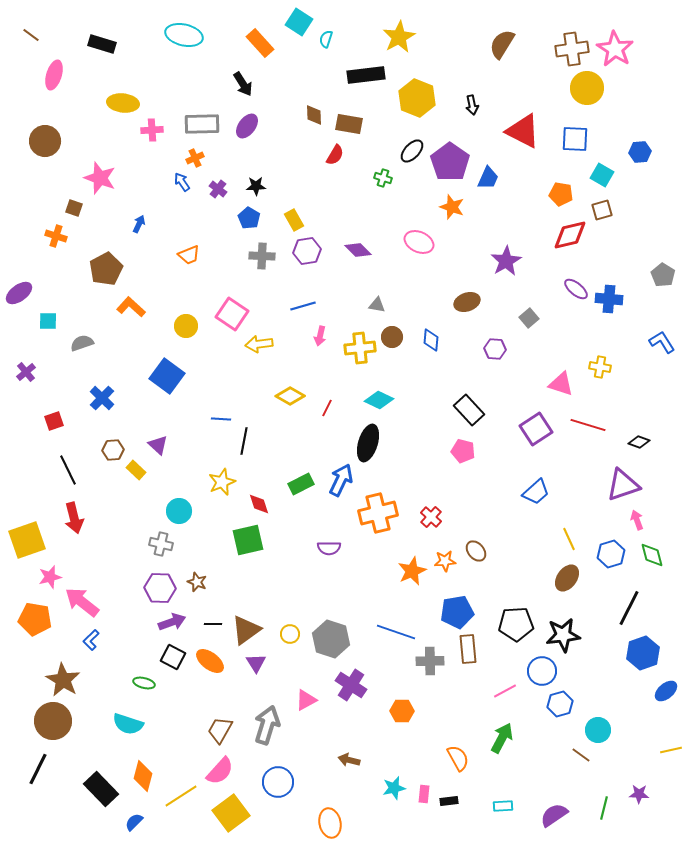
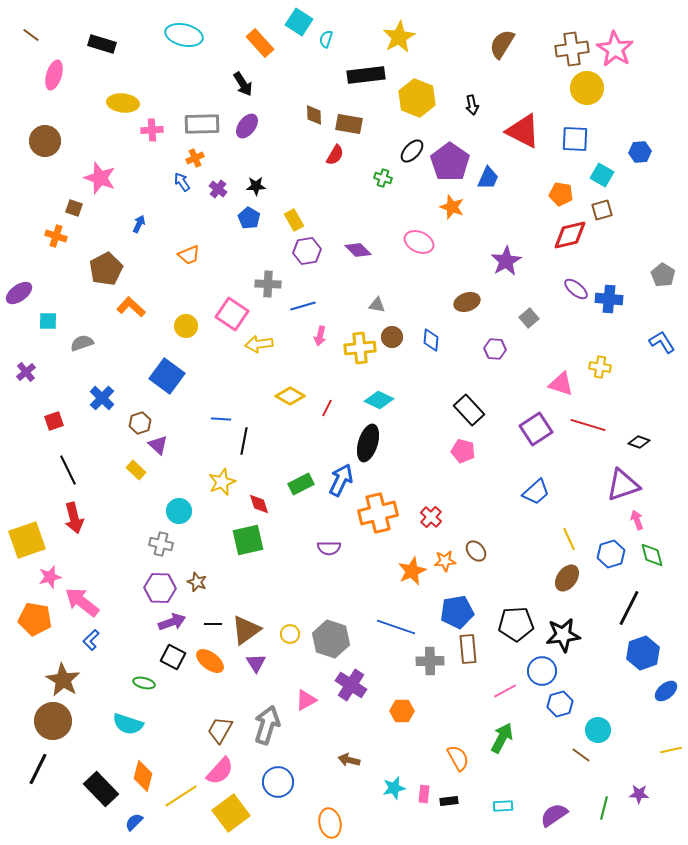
gray cross at (262, 256): moved 6 px right, 28 px down
brown hexagon at (113, 450): moved 27 px right, 27 px up; rotated 15 degrees counterclockwise
blue line at (396, 632): moved 5 px up
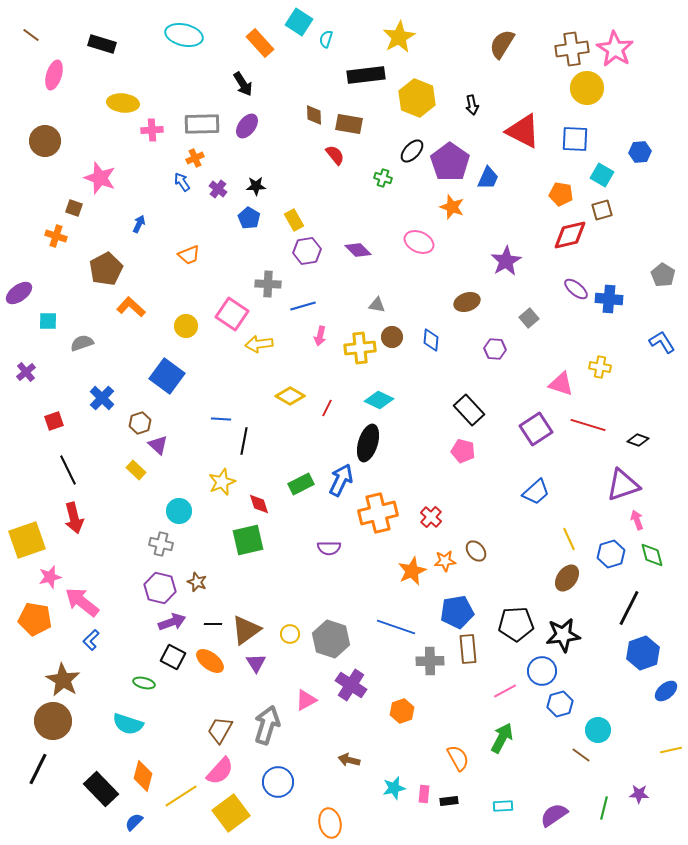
red semicircle at (335, 155): rotated 70 degrees counterclockwise
black diamond at (639, 442): moved 1 px left, 2 px up
purple hexagon at (160, 588): rotated 12 degrees clockwise
orange hexagon at (402, 711): rotated 20 degrees counterclockwise
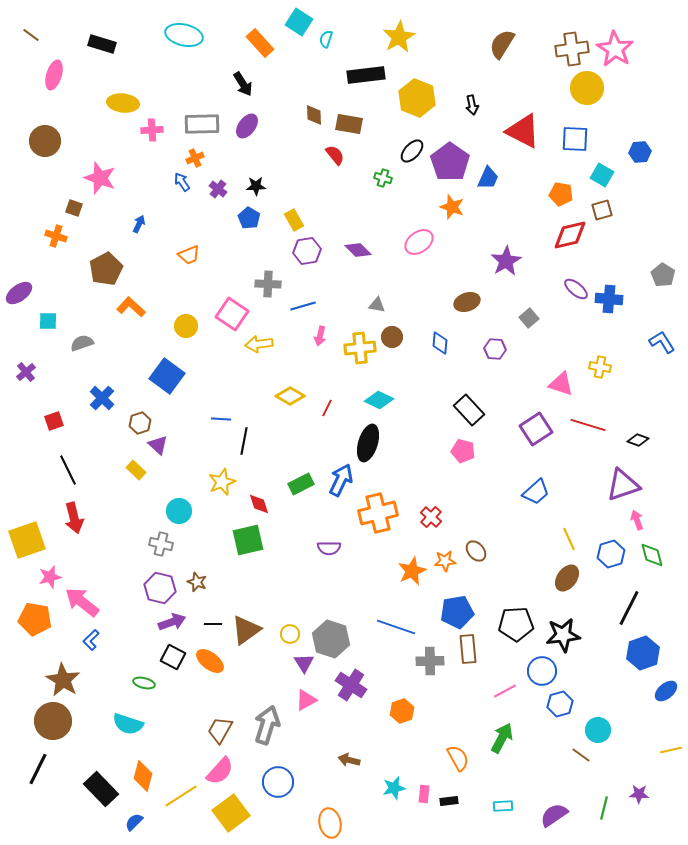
pink ellipse at (419, 242): rotated 60 degrees counterclockwise
blue diamond at (431, 340): moved 9 px right, 3 px down
purple triangle at (256, 663): moved 48 px right
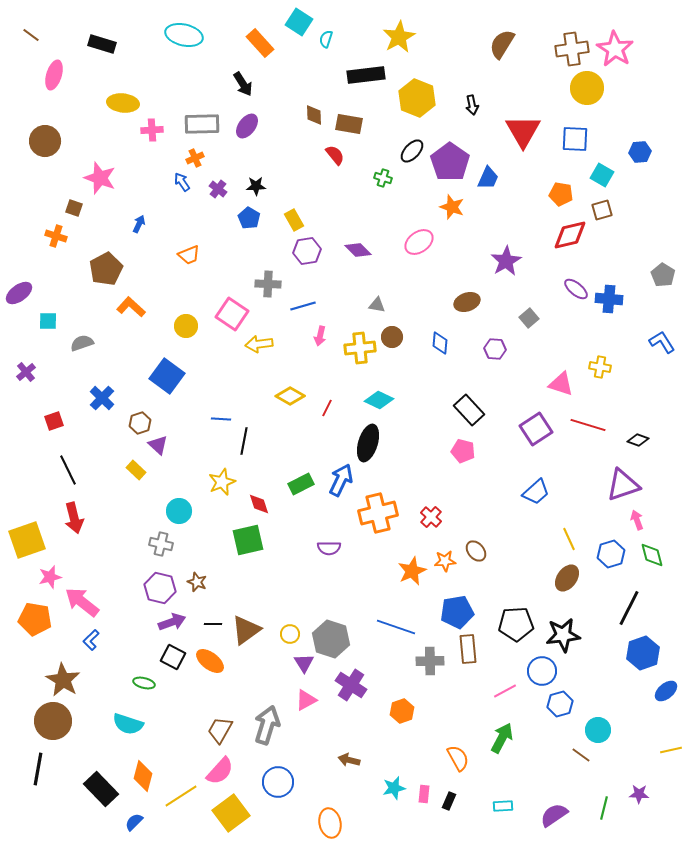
red triangle at (523, 131): rotated 33 degrees clockwise
black line at (38, 769): rotated 16 degrees counterclockwise
black rectangle at (449, 801): rotated 60 degrees counterclockwise
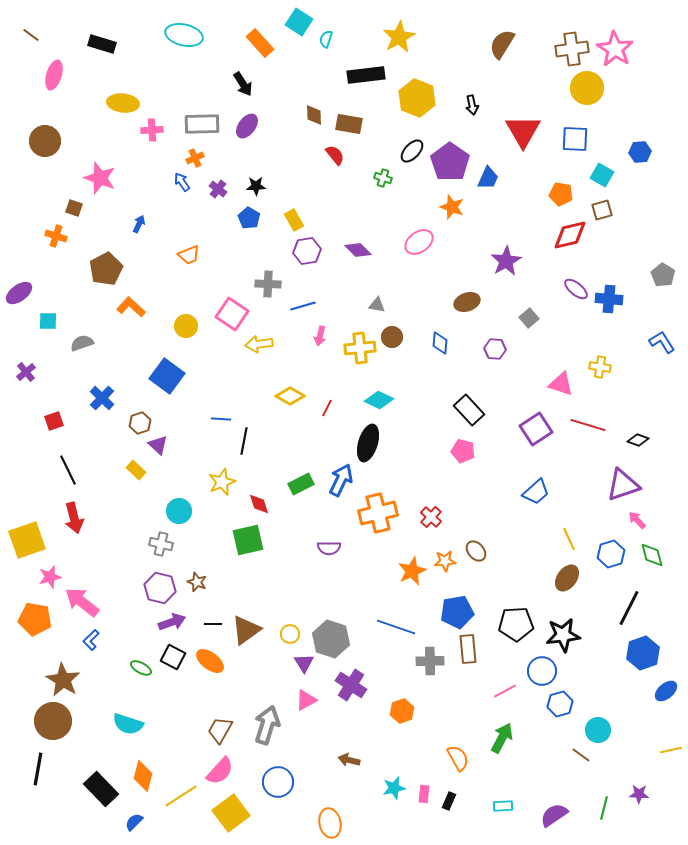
pink arrow at (637, 520): rotated 24 degrees counterclockwise
green ellipse at (144, 683): moved 3 px left, 15 px up; rotated 15 degrees clockwise
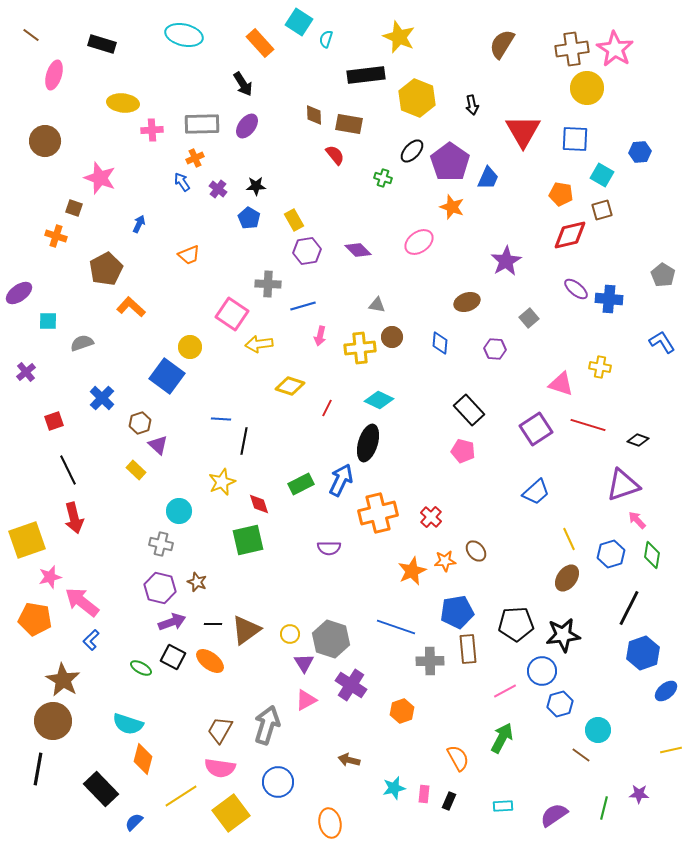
yellow star at (399, 37): rotated 20 degrees counterclockwise
yellow circle at (186, 326): moved 4 px right, 21 px down
yellow diamond at (290, 396): moved 10 px up; rotated 12 degrees counterclockwise
green diamond at (652, 555): rotated 24 degrees clockwise
pink semicircle at (220, 771): moved 3 px up; rotated 56 degrees clockwise
orange diamond at (143, 776): moved 17 px up
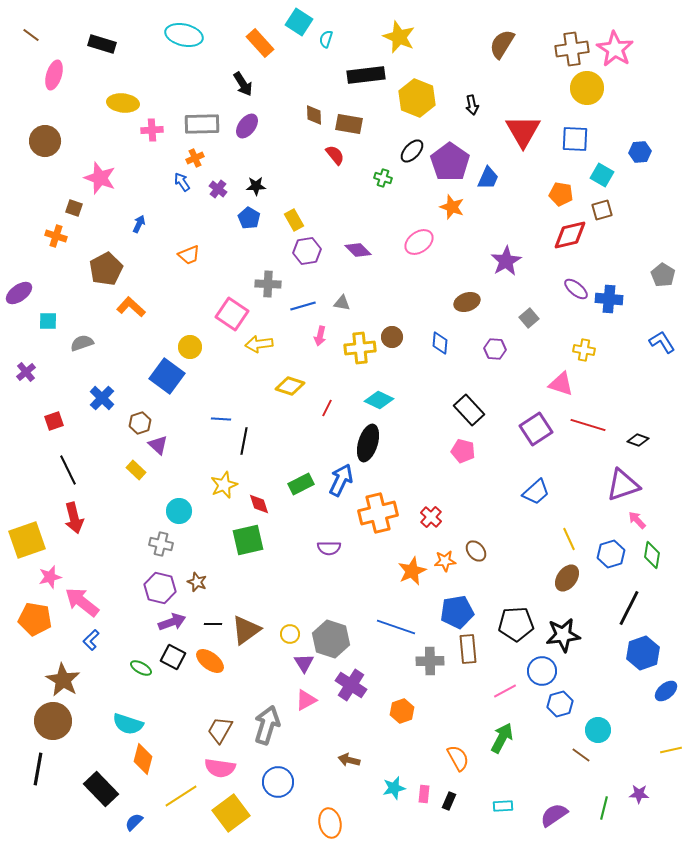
gray triangle at (377, 305): moved 35 px left, 2 px up
yellow cross at (600, 367): moved 16 px left, 17 px up
yellow star at (222, 482): moved 2 px right, 3 px down
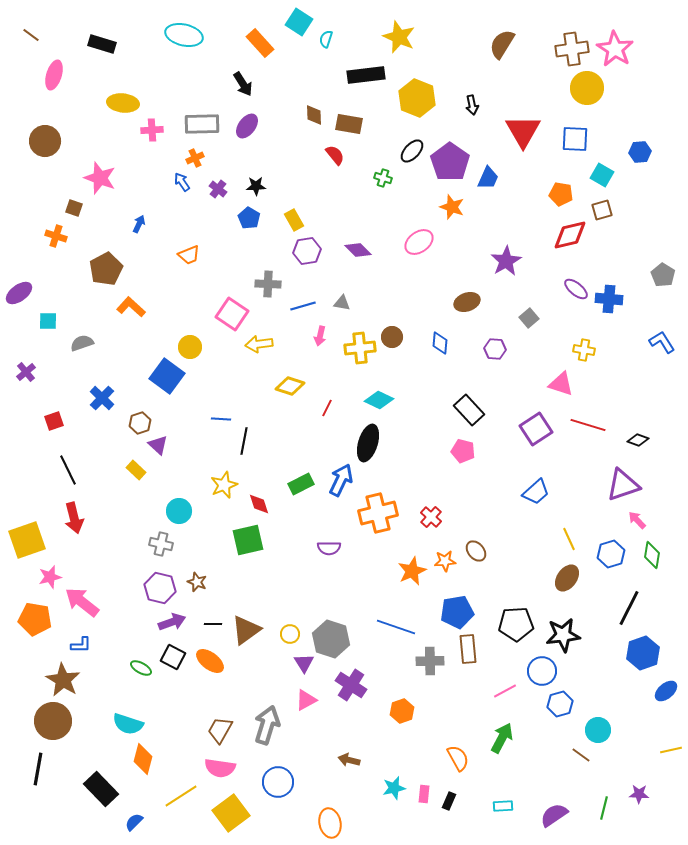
blue L-shape at (91, 640): moved 10 px left, 5 px down; rotated 135 degrees counterclockwise
